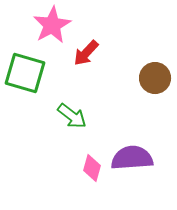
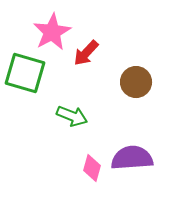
pink star: moved 7 px down
brown circle: moved 19 px left, 4 px down
green arrow: rotated 16 degrees counterclockwise
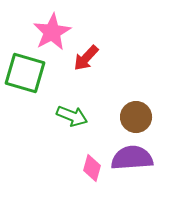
red arrow: moved 5 px down
brown circle: moved 35 px down
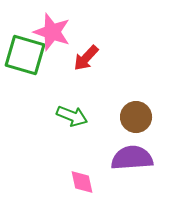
pink star: rotated 24 degrees counterclockwise
green square: moved 18 px up
pink diamond: moved 10 px left, 14 px down; rotated 28 degrees counterclockwise
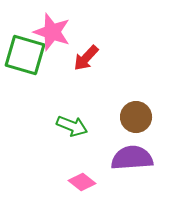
green arrow: moved 10 px down
pink diamond: rotated 40 degrees counterclockwise
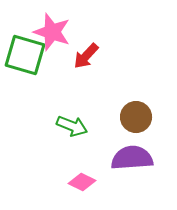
red arrow: moved 2 px up
pink diamond: rotated 12 degrees counterclockwise
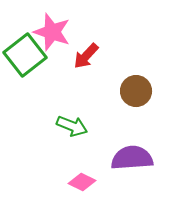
green square: rotated 36 degrees clockwise
brown circle: moved 26 px up
